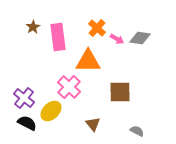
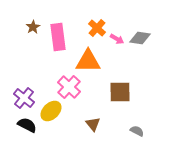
black semicircle: moved 2 px down
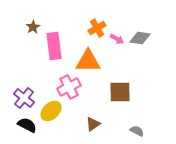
orange cross: rotated 18 degrees clockwise
pink rectangle: moved 4 px left, 9 px down
pink cross: rotated 20 degrees clockwise
brown triangle: rotated 35 degrees clockwise
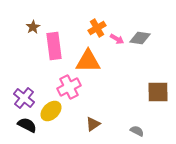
brown square: moved 38 px right
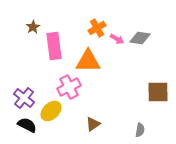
gray semicircle: moved 3 px right, 1 px up; rotated 72 degrees clockwise
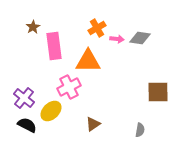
pink arrow: rotated 24 degrees counterclockwise
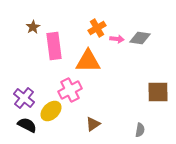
pink cross: moved 1 px right, 3 px down
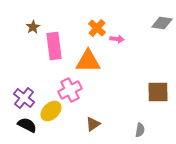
orange cross: rotated 18 degrees counterclockwise
gray diamond: moved 22 px right, 15 px up
